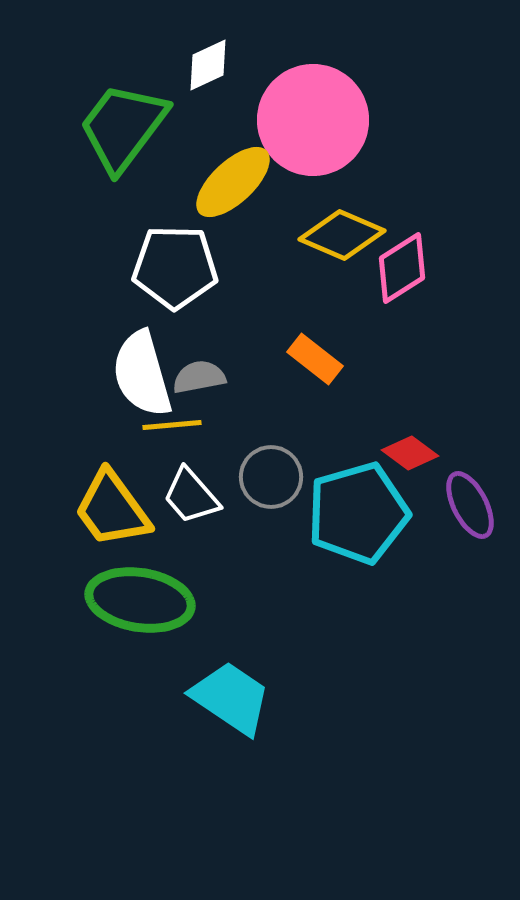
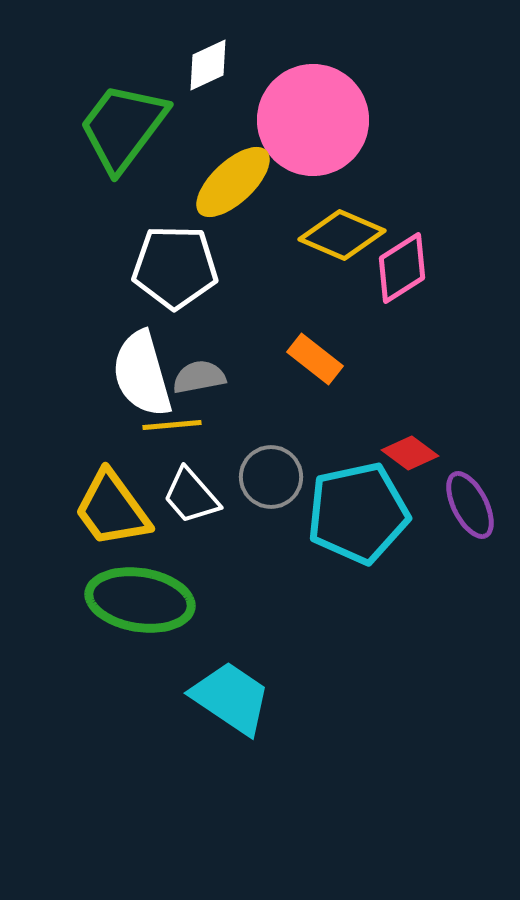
cyan pentagon: rotated 4 degrees clockwise
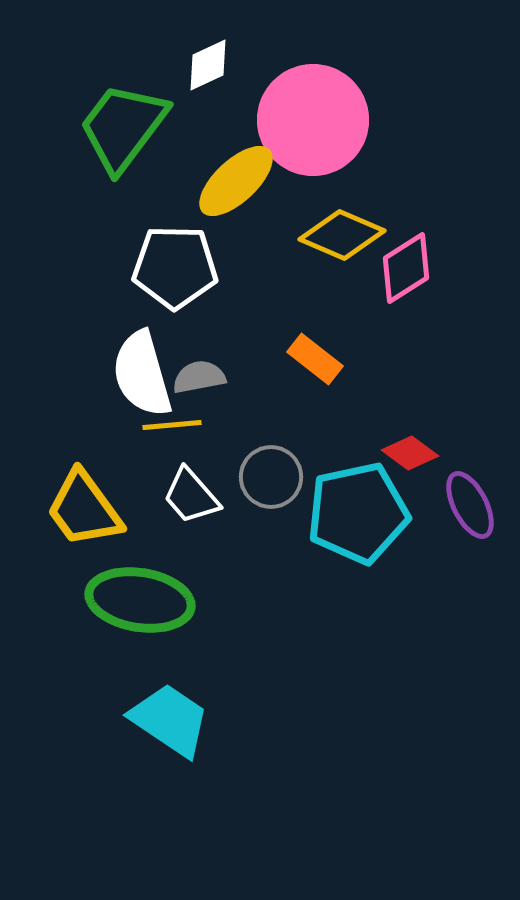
yellow ellipse: moved 3 px right, 1 px up
pink diamond: moved 4 px right
yellow trapezoid: moved 28 px left
cyan trapezoid: moved 61 px left, 22 px down
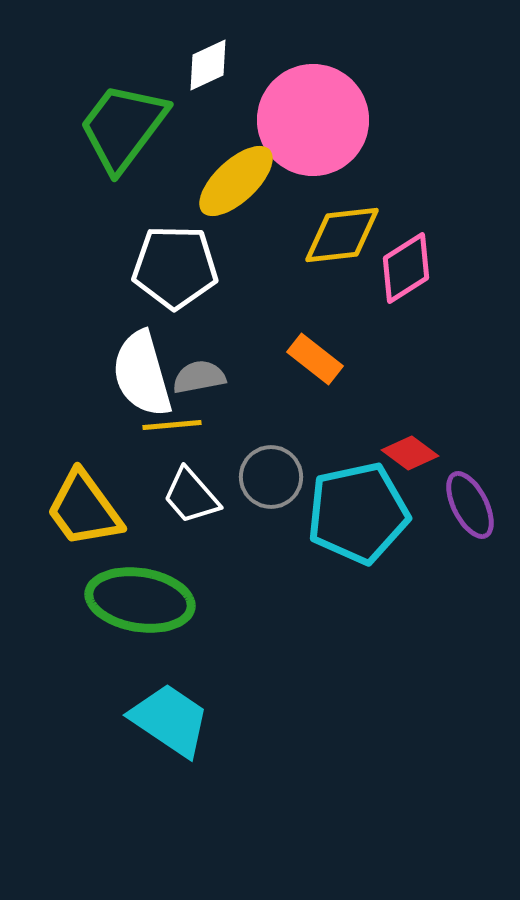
yellow diamond: rotated 30 degrees counterclockwise
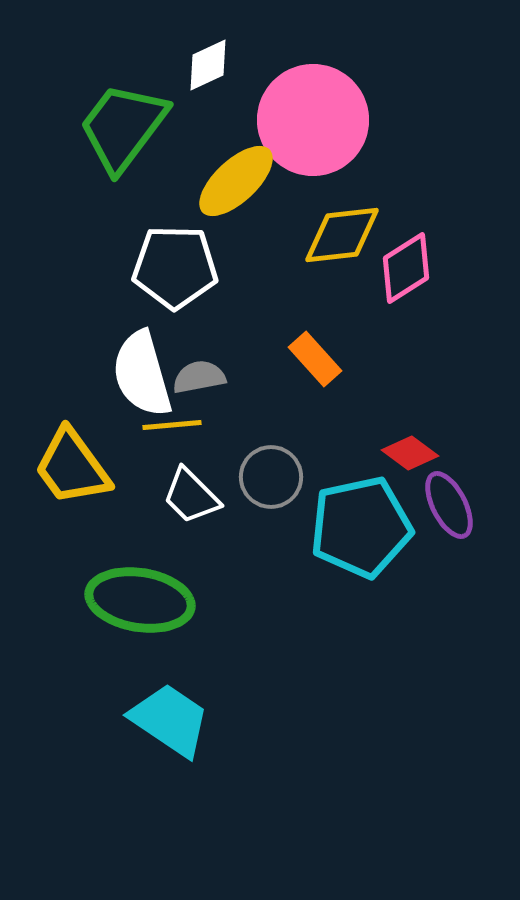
orange rectangle: rotated 10 degrees clockwise
white trapezoid: rotated 4 degrees counterclockwise
purple ellipse: moved 21 px left
yellow trapezoid: moved 12 px left, 42 px up
cyan pentagon: moved 3 px right, 14 px down
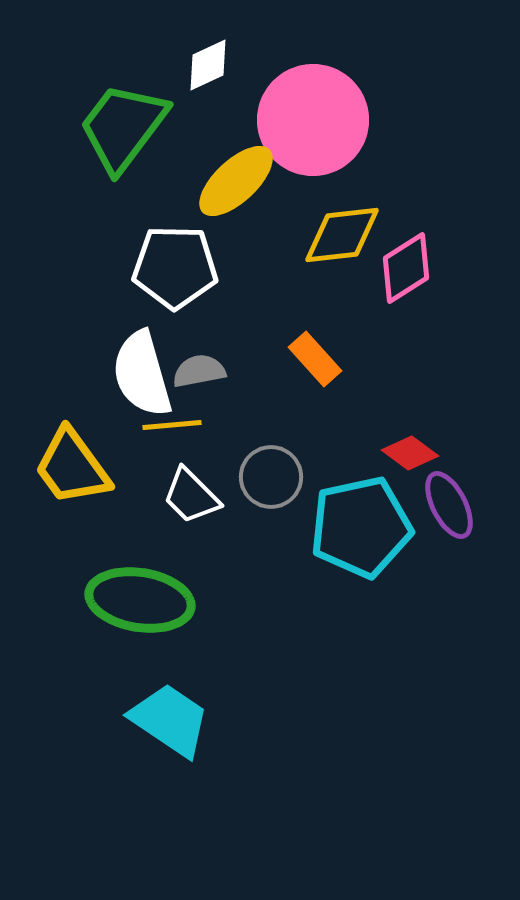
gray semicircle: moved 6 px up
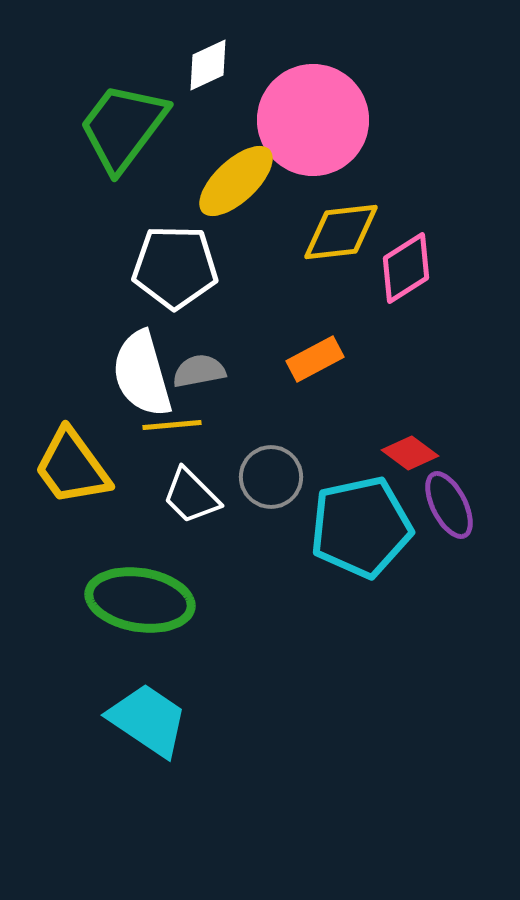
yellow diamond: moved 1 px left, 3 px up
orange rectangle: rotated 76 degrees counterclockwise
cyan trapezoid: moved 22 px left
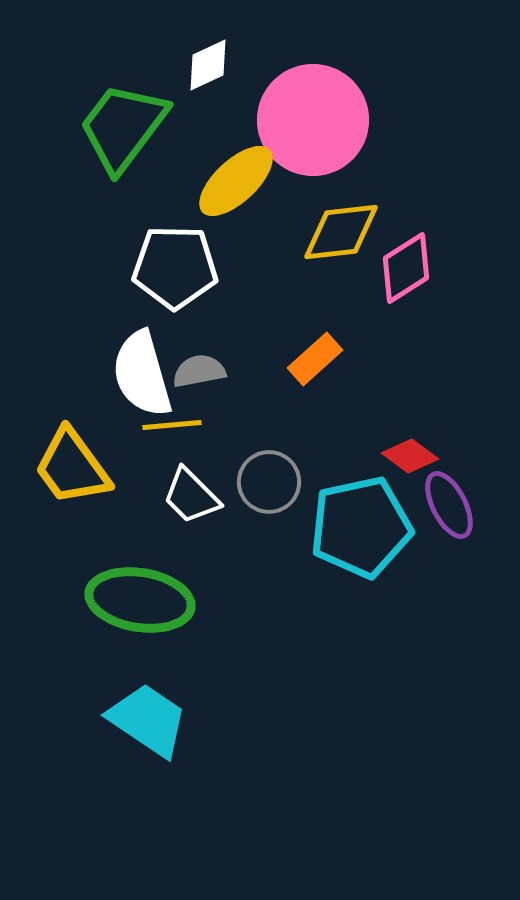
orange rectangle: rotated 14 degrees counterclockwise
red diamond: moved 3 px down
gray circle: moved 2 px left, 5 px down
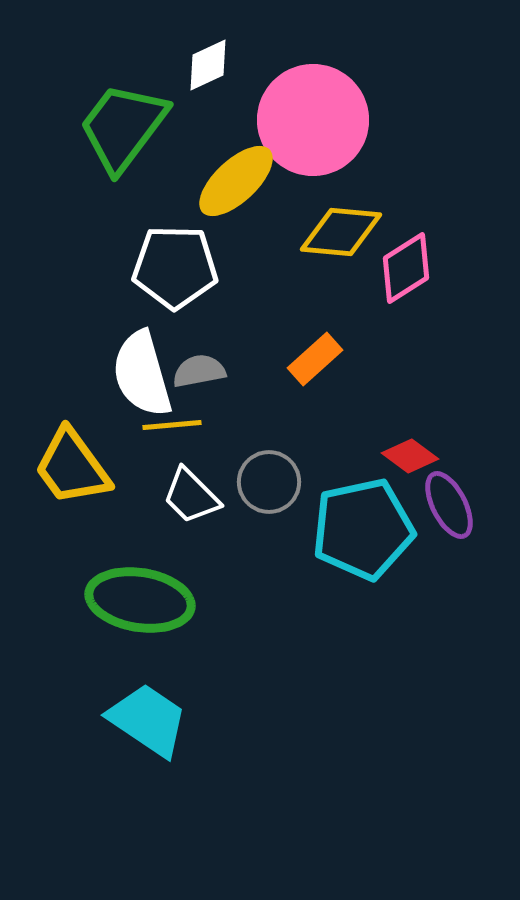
yellow diamond: rotated 12 degrees clockwise
cyan pentagon: moved 2 px right, 2 px down
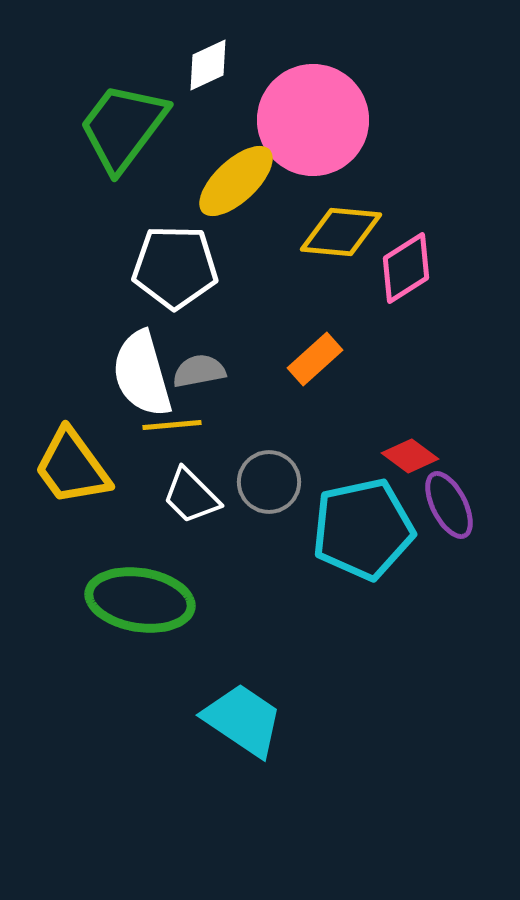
cyan trapezoid: moved 95 px right
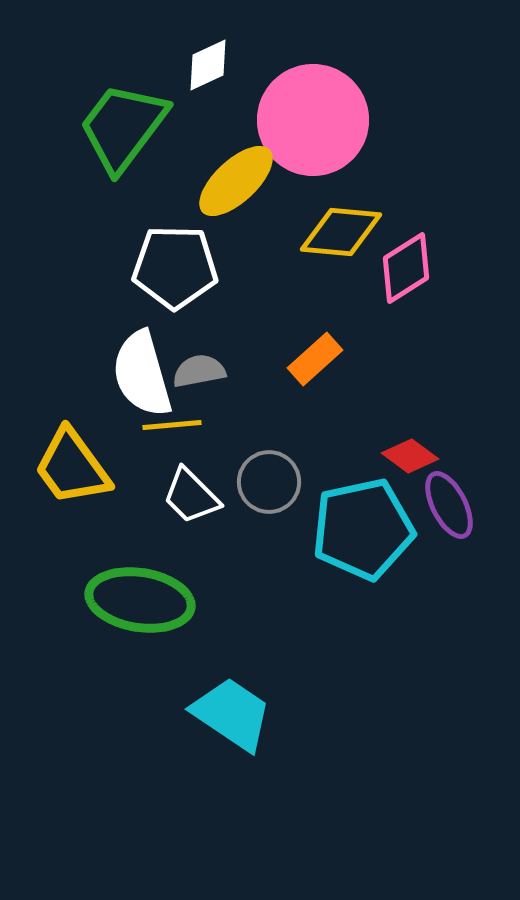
cyan trapezoid: moved 11 px left, 6 px up
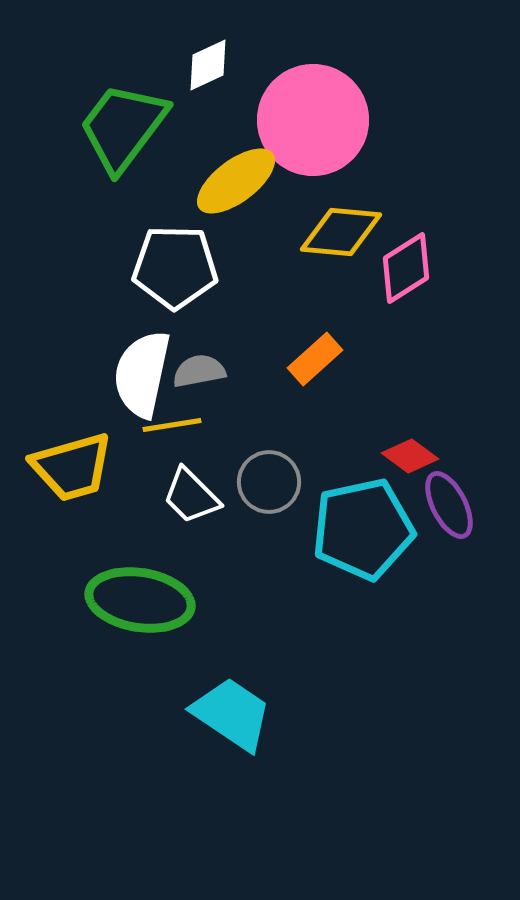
yellow ellipse: rotated 6 degrees clockwise
white semicircle: rotated 28 degrees clockwise
yellow line: rotated 4 degrees counterclockwise
yellow trapezoid: rotated 70 degrees counterclockwise
